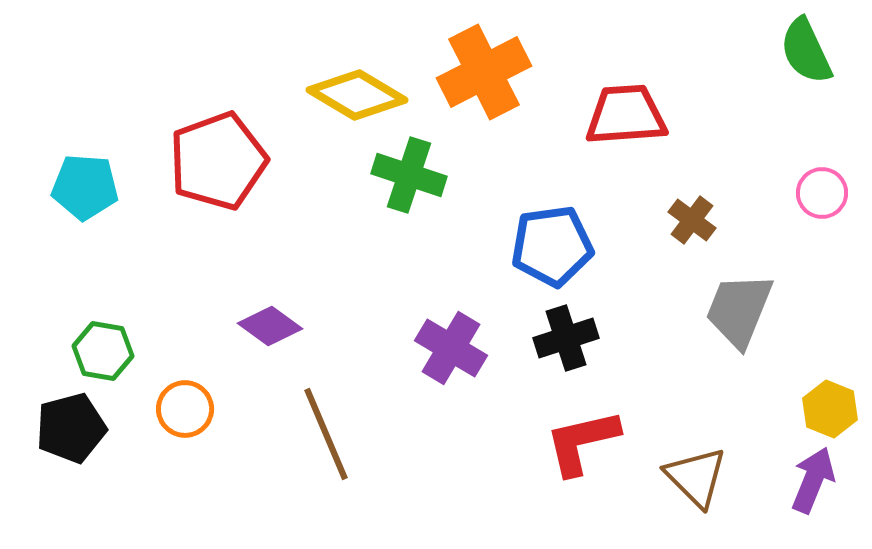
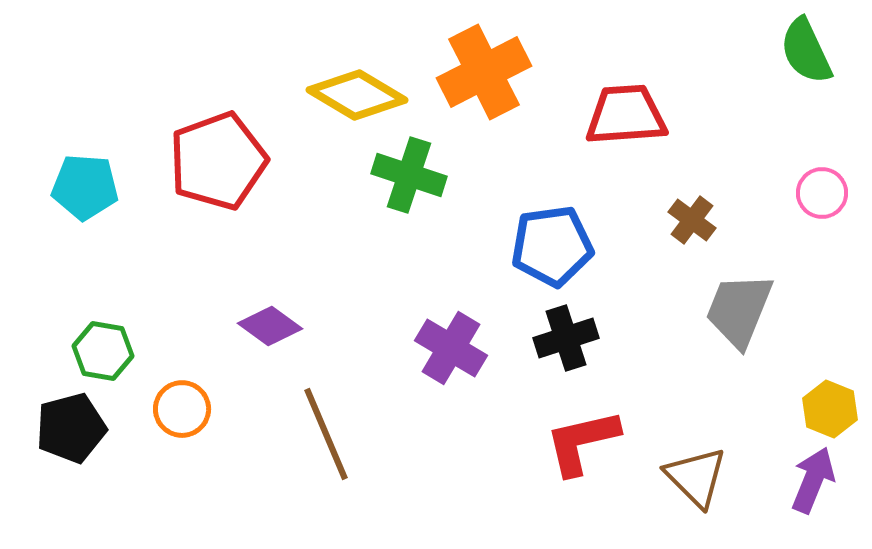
orange circle: moved 3 px left
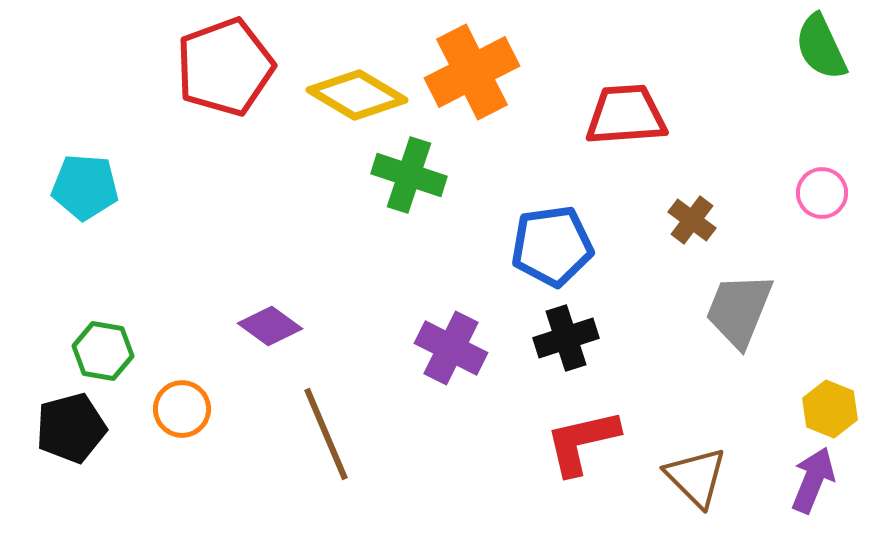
green semicircle: moved 15 px right, 4 px up
orange cross: moved 12 px left
red pentagon: moved 7 px right, 94 px up
purple cross: rotated 4 degrees counterclockwise
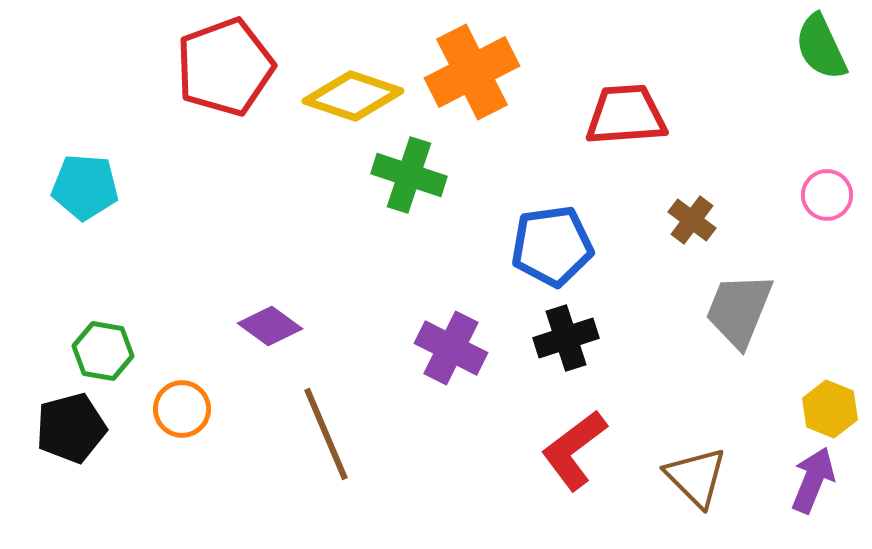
yellow diamond: moved 4 px left, 1 px down; rotated 12 degrees counterclockwise
pink circle: moved 5 px right, 2 px down
red L-shape: moved 8 px left, 8 px down; rotated 24 degrees counterclockwise
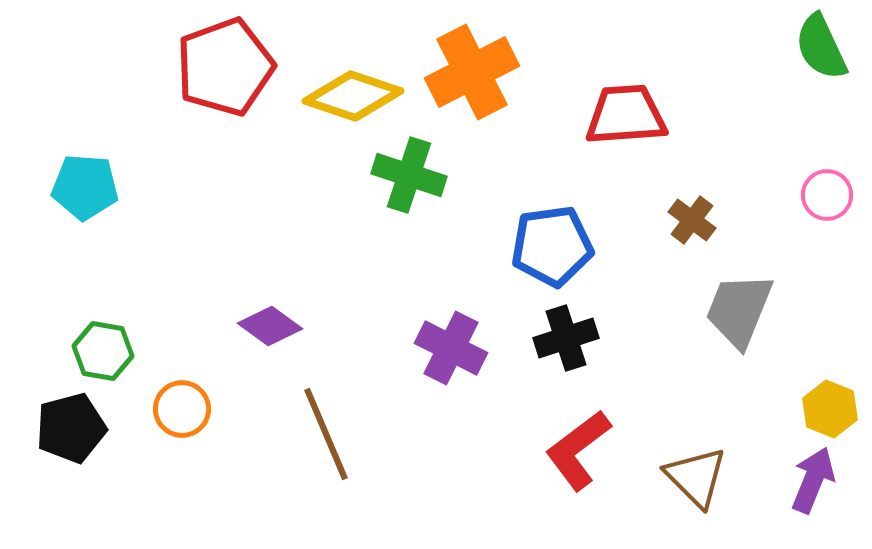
red L-shape: moved 4 px right
